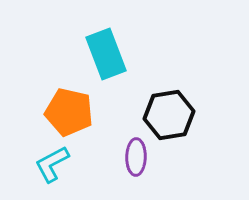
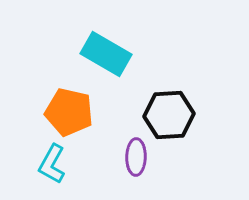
cyan rectangle: rotated 39 degrees counterclockwise
black hexagon: rotated 6 degrees clockwise
cyan L-shape: rotated 33 degrees counterclockwise
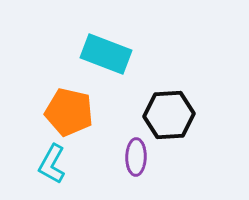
cyan rectangle: rotated 9 degrees counterclockwise
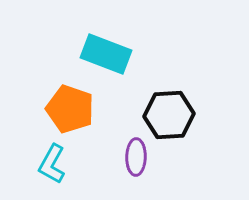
orange pentagon: moved 1 px right, 3 px up; rotated 6 degrees clockwise
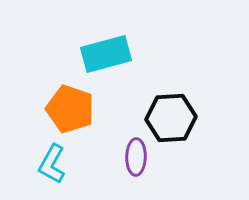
cyan rectangle: rotated 36 degrees counterclockwise
black hexagon: moved 2 px right, 3 px down
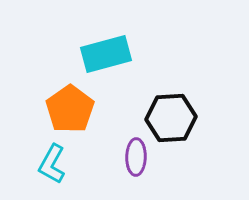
orange pentagon: rotated 18 degrees clockwise
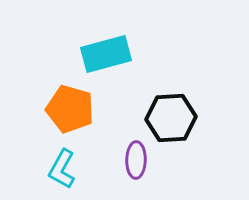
orange pentagon: rotated 21 degrees counterclockwise
purple ellipse: moved 3 px down
cyan L-shape: moved 10 px right, 5 px down
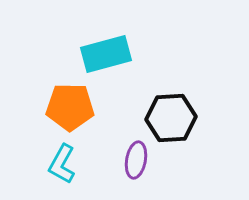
orange pentagon: moved 2 px up; rotated 15 degrees counterclockwise
purple ellipse: rotated 9 degrees clockwise
cyan L-shape: moved 5 px up
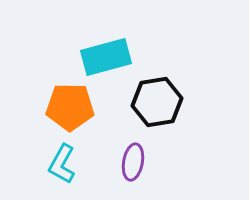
cyan rectangle: moved 3 px down
black hexagon: moved 14 px left, 16 px up; rotated 6 degrees counterclockwise
purple ellipse: moved 3 px left, 2 px down
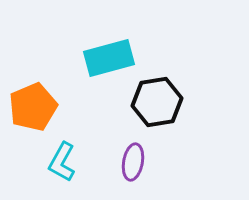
cyan rectangle: moved 3 px right, 1 px down
orange pentagon: moved 37 px left; rotated 24 degrees counterclockwise
cyan L-shape: moved 2 px up
